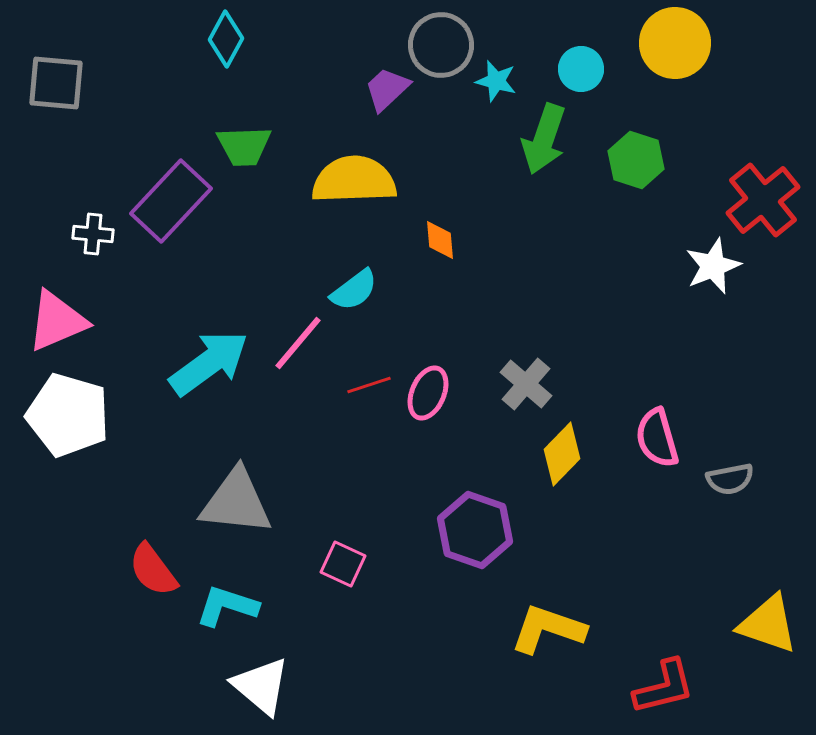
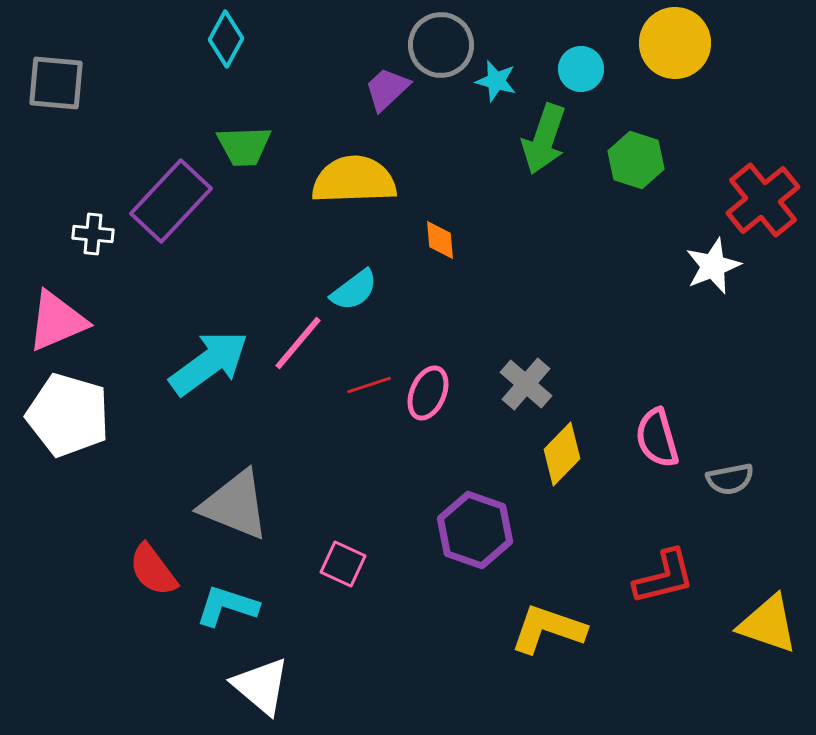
gray triangle: moved 1 px left, 3 px down; rotated 16 degrees clockwise
red L-shape: moved 110 px up
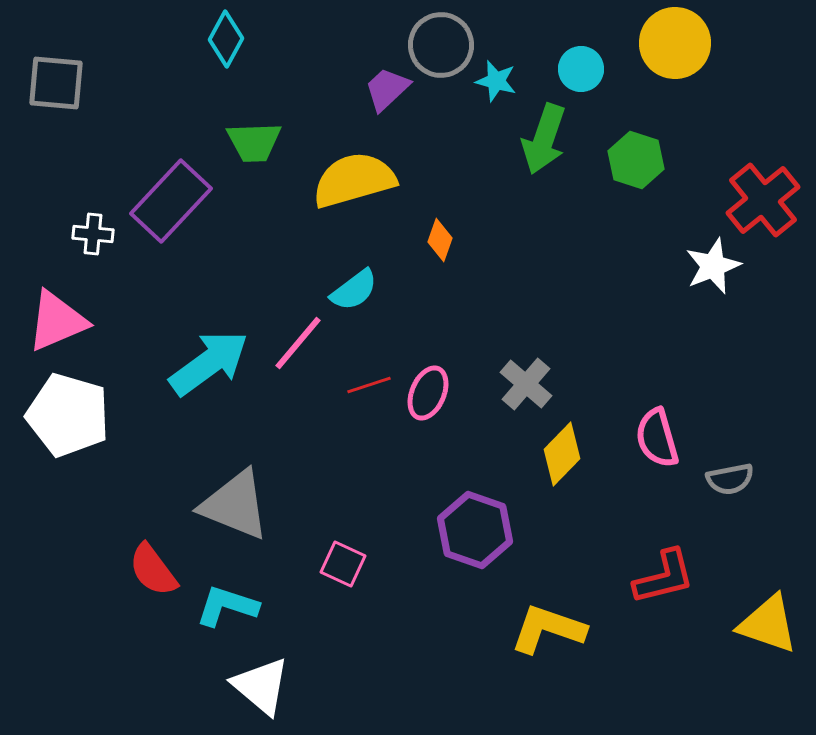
green trapezoid: moved 10 px right, 4 px up
yellow semicircle: rotated 14 degrees counterclockwise
orange diamond: rotated 24 degrees clockwise
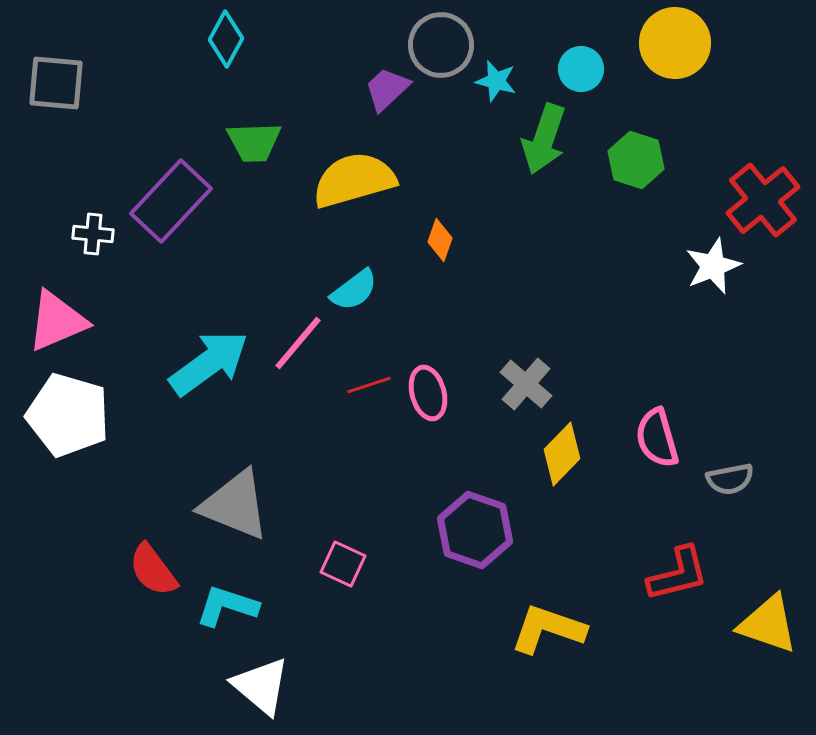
pink ellipse: rotated 38 degrees counterclockwise
red L-shape: moved 14 px right, 3 px up
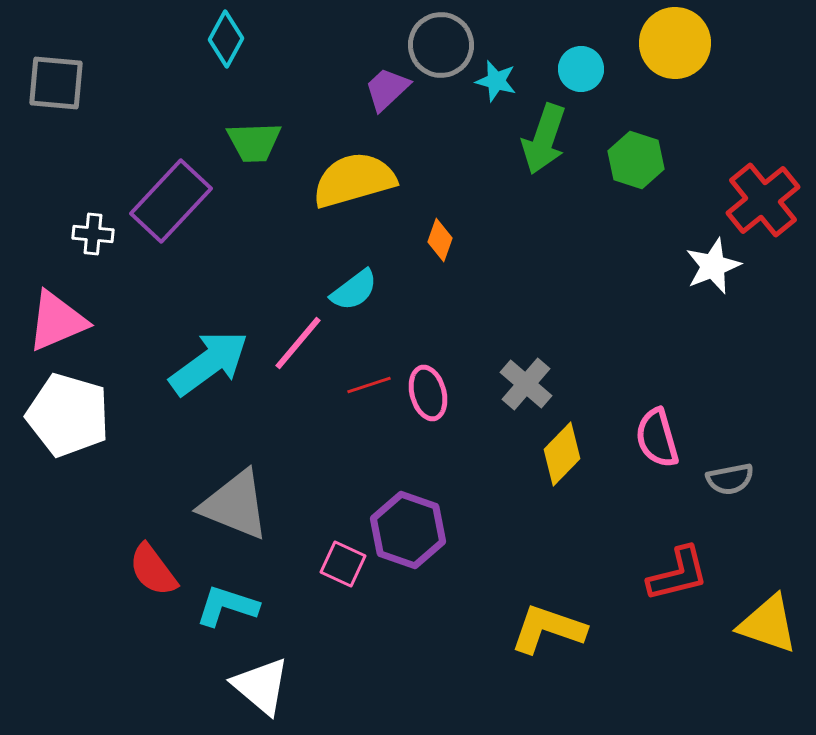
purple hexagon: moved 67 px left
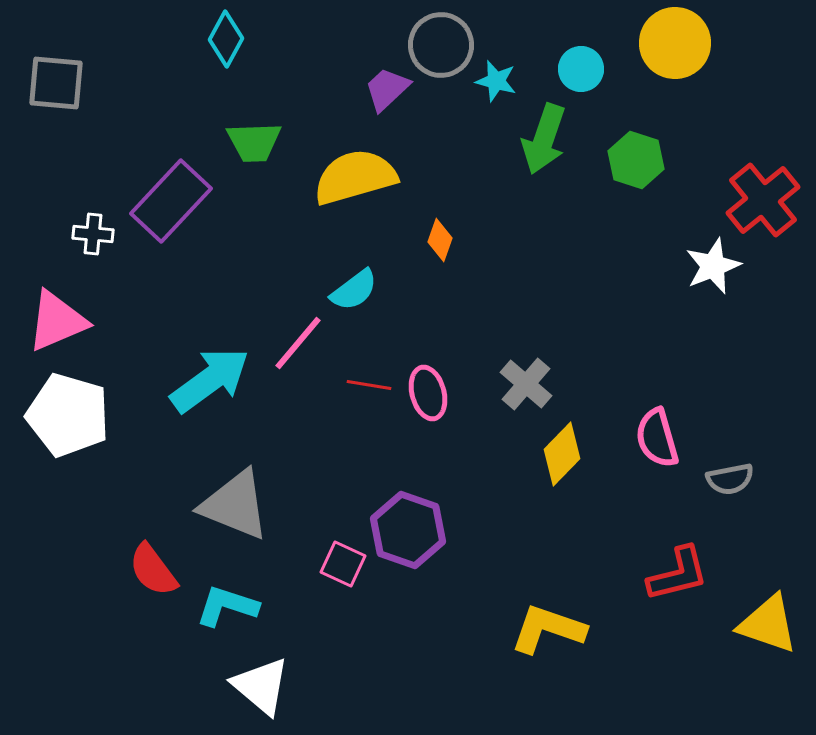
yellow semicircle: moved 1 px right, 3 px up
cyan arrow: moved 1 px right, 17 px down
red line: rotated 27 degrees clockwise
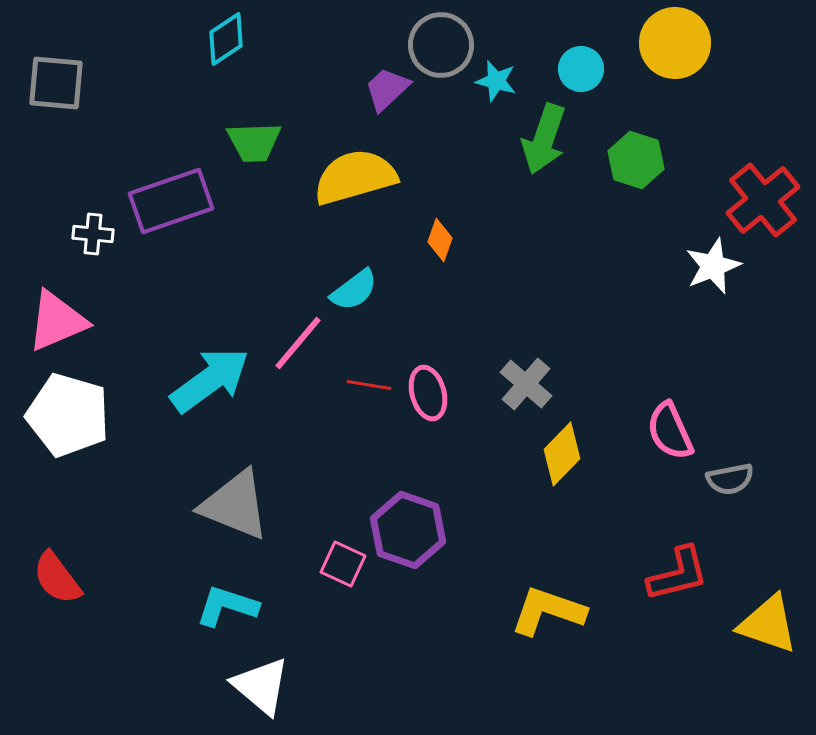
cyan diamond: rotated 28 degrees clockwise
purple rectangle: rotated 28 degrees clockwise
pink semicircle: moved 13 px right, 7 px up; rotated 8 degrees counterclockwise
red semicircle: moved 96 px left, 8 px down
yellow L-shape: moved 18 px up
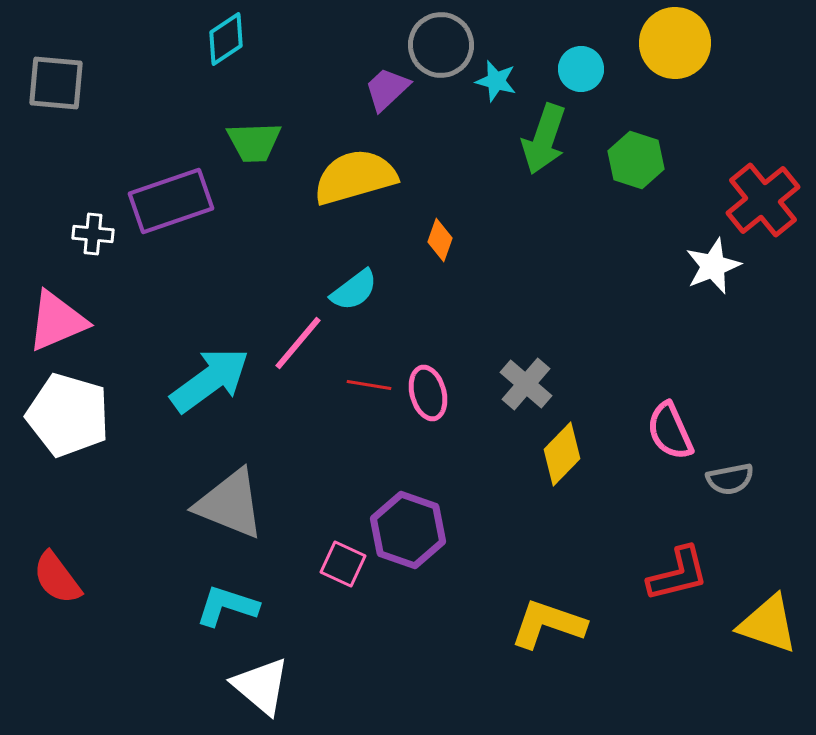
gray triangle: moved 5 px left, 1 px up
yellow L-shape: moved 13 px down
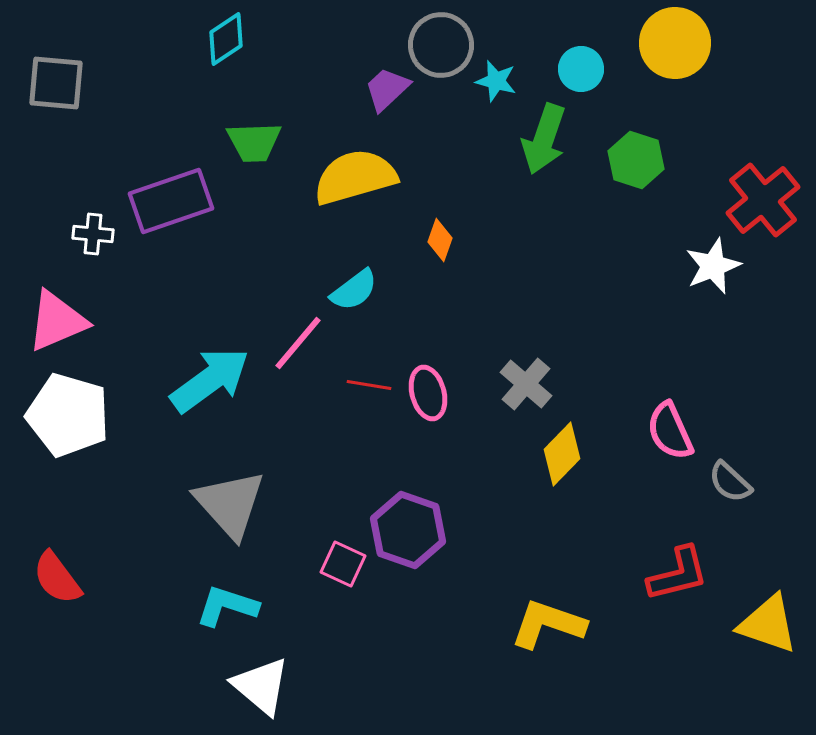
gray semicircle: moved 3 px down; rotated 54 degrees clockwise
gray triangle: rotated 26 degrees clockwise
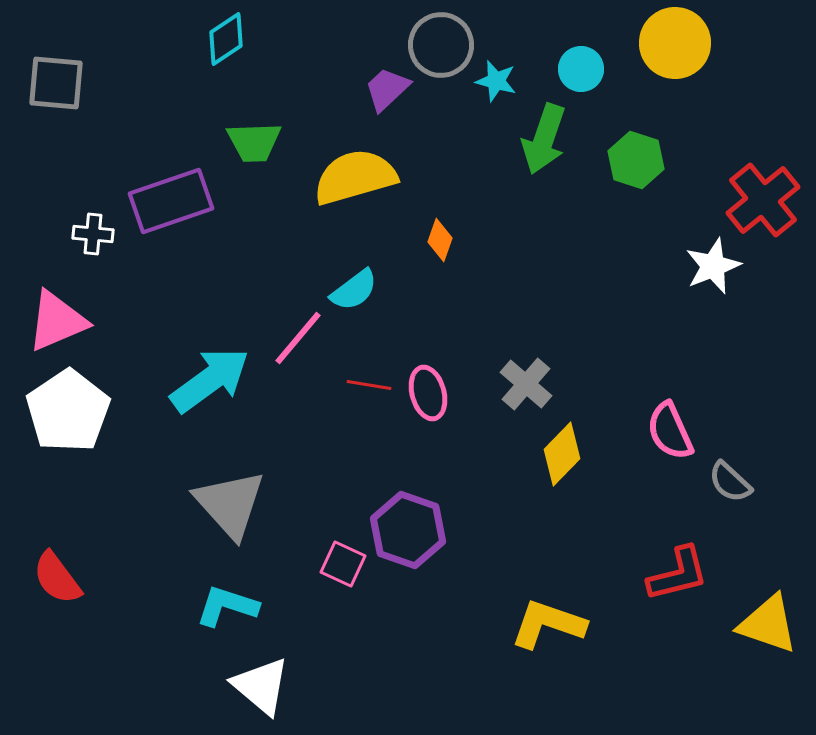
pink line: moved 5 px up
white pentagon: moved 4 px up; rotated 22 degrees clockwise
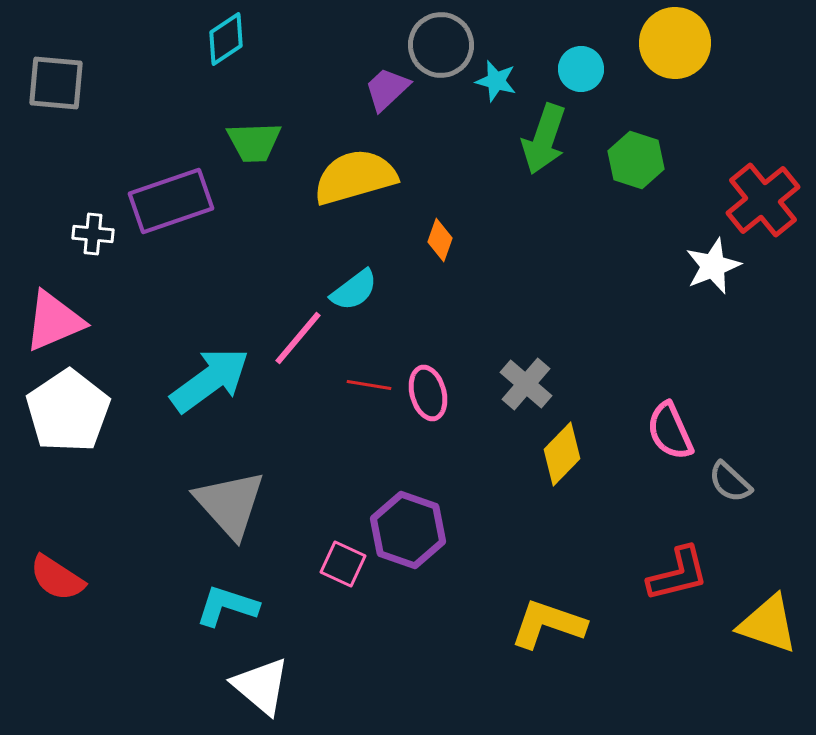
pink triangle: moved 3 px left
red semicircle: rotated 20 degrees counterclockwise
